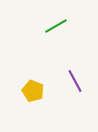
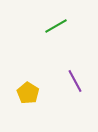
yellow pentagon: moved 5 px left, 2 px down; rotated 10 degrees clockwise
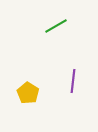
purple line: moved 2 px left; rotated 35 degrees clockwise
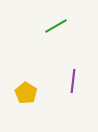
yellow pentagon: moved 2 px left
